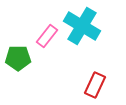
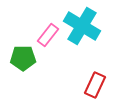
pink rectangle: moved 1 px right, 1 px up
green pentagon: moved 5 px right
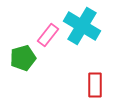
green pentagon: rotated 15 degrees counterclockwise
red rectangle: rotated 25 degrees counterclockwise
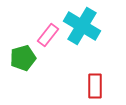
red rectangle: moved 1 px down
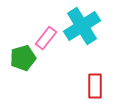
cyan cross: rotated 27 degrees clockwise
pink rectangle: moved 2 px left, 3 px down
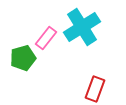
cyan cross: moved 1 px down
red rectangle: moved 3 px down; rotated 20 degrees clockwise
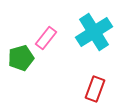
cyan cross: moved 12 px right, 5 px down
green pentagon: moved 2 px left
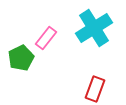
cyan cross: moved 4 px up
green pentagon: rotated 10 degrees counterclockwise
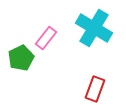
cyan cross: rotated 27 degrees counterclockwise
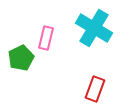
pink rectangle: rotated 25 degrees counterclockwise
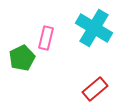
green pentagon: moved 1 px right
red rectangle: rotated 30 degrees clockwise
